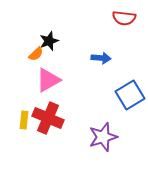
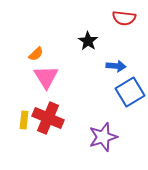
black star: moved 39 px right; rotated 18 degrees counterclockwise
blue arrow: moved 15 px right, 8 px down
pink triangle: moved 2 px left, 3 px up; rotated 32 degrees counterclockwise
blue square: moved 3 px up
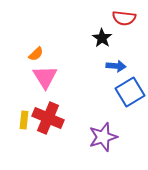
black star: moved 14 px right, 3 px up
pink triangle: moved 1 px left
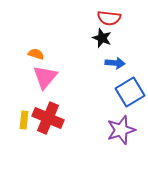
red semicircle: moved 15 px left
black star: rotated 12 degrees counterclockwise
orange semicircle: rotated 119 degrees counterclockwise
blue arrow: moved 1 px left, 3 px up
pink triangle: rotated 12 degrees clockwise
purple star: moved 18 px right, 7 px up
